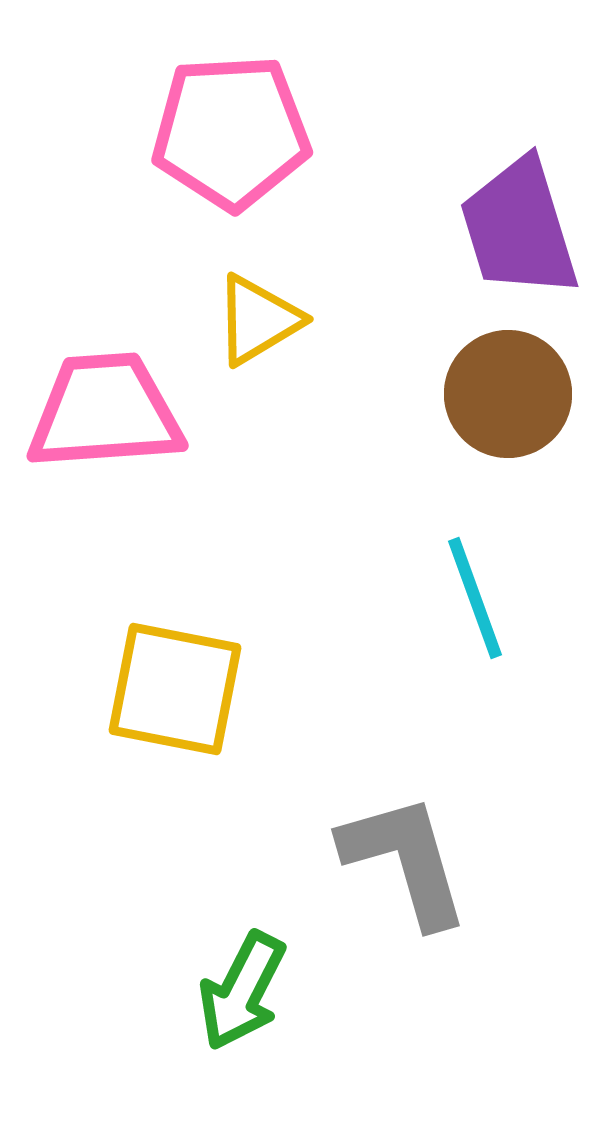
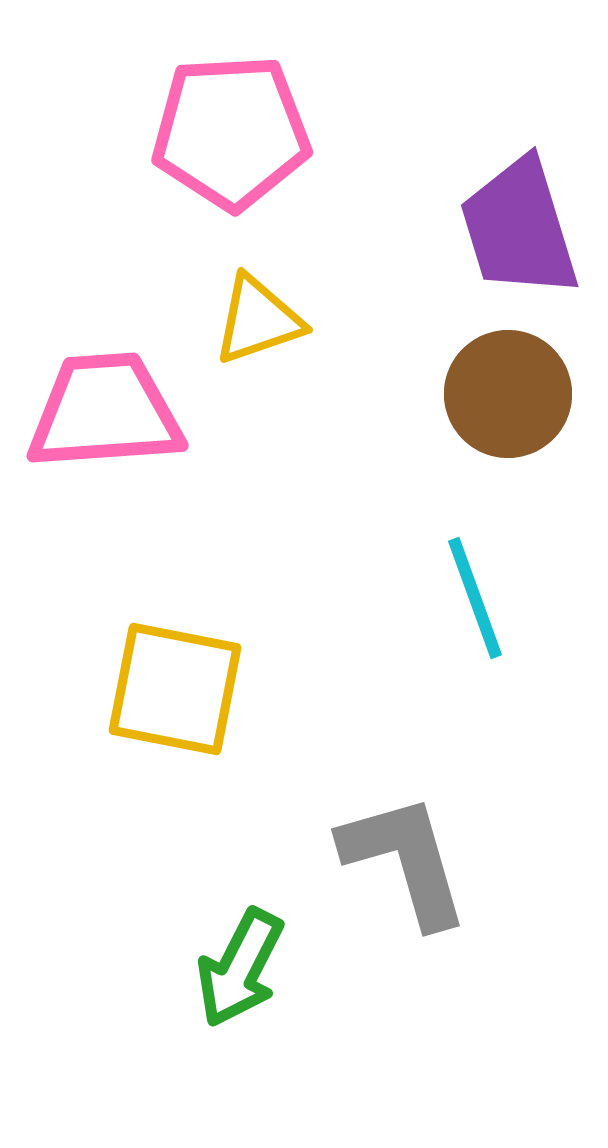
yellow triangle: rotated 12 degrees clockwise
green arrow: moved 2 px left, 23 px up
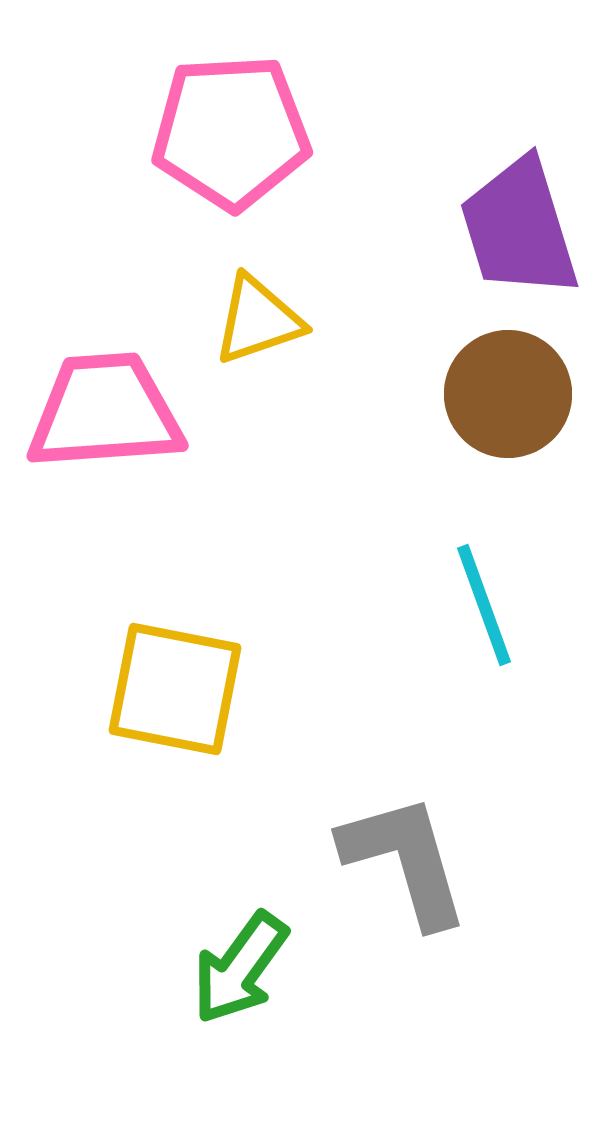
cyan line: moved 9 px right, 7 px down
green arrow: rotated 9 degrees clockwise
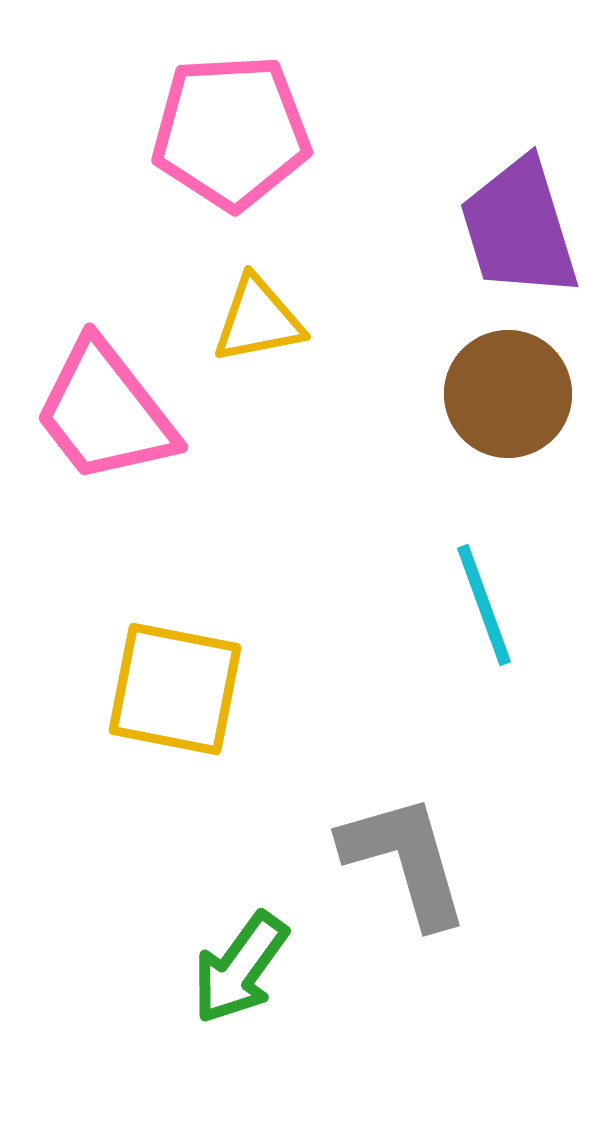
yellow triangle: rotated 8 degrees clockwise
pink trapezoid: rotated 124 degrees counterclockwise
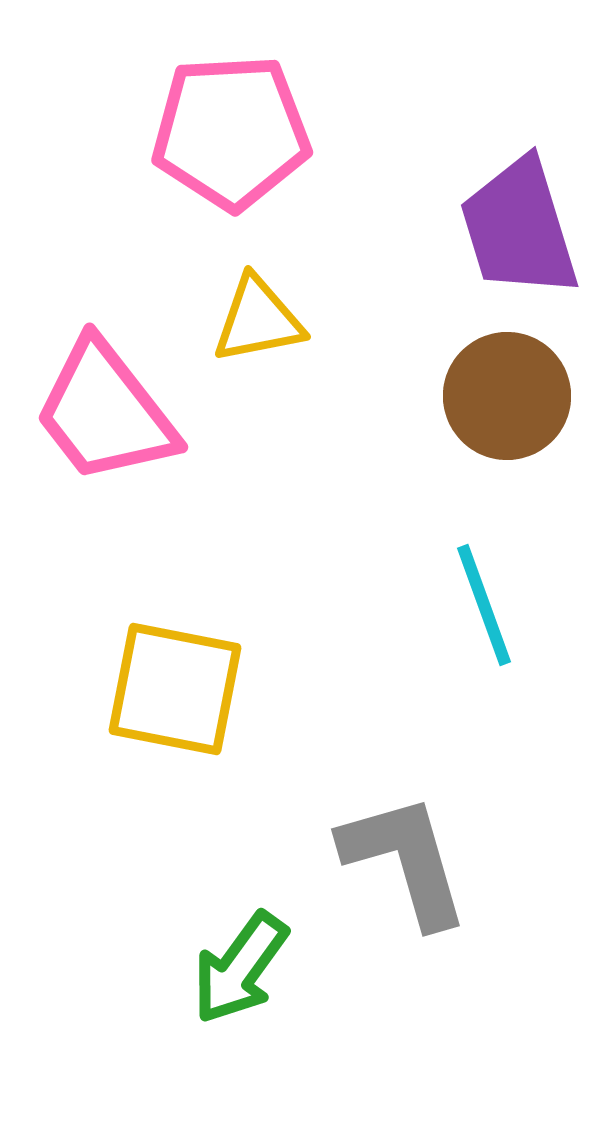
brown circle: moved 1 px left, 2 px down
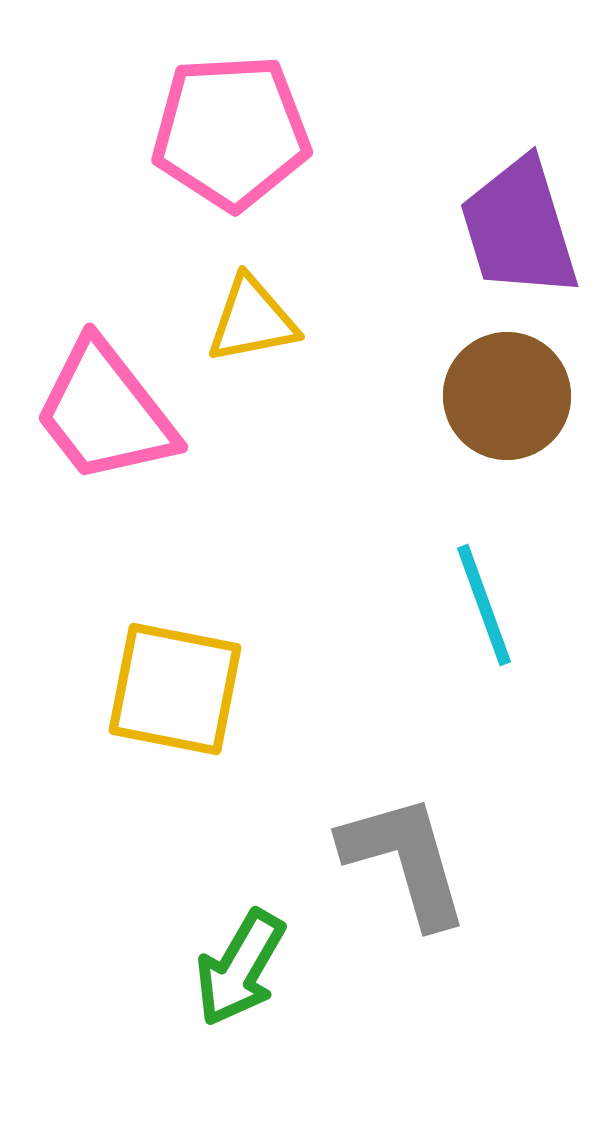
yellow triangle: moved 6 px left
green arrow: rotated 6 degrees counterclockwise
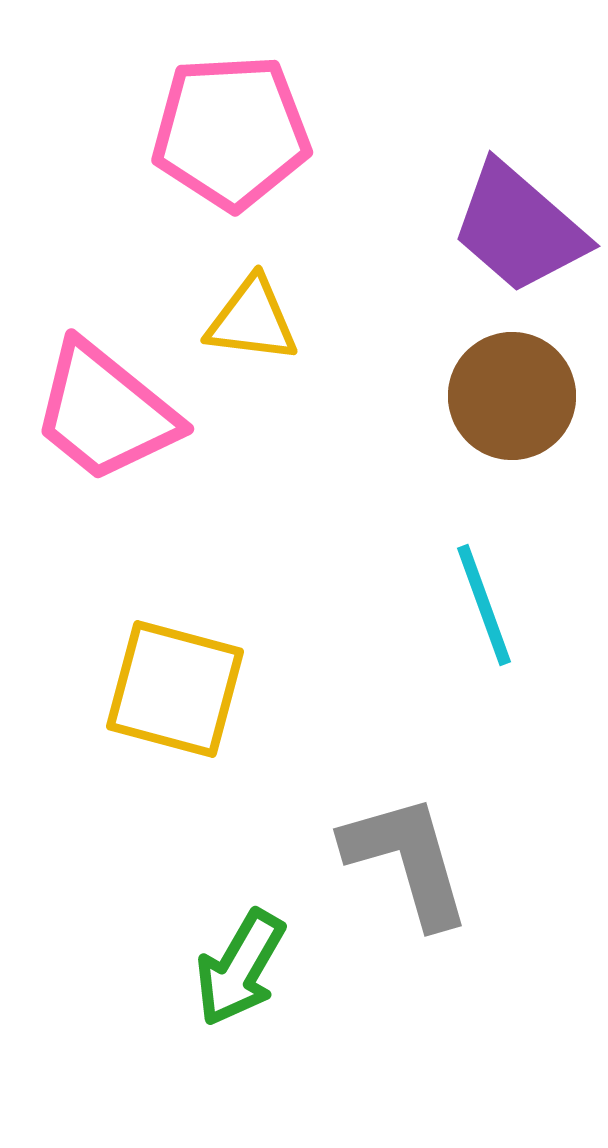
purple trapezoid: rotated 32 degrees counterclockwise
yellow triangle: rotated 18 degrees clockwise
brown circle: moved 5 px right
pink trapezoid: rotated 13 degrees counterclockwise
yellow square: rotated 4 degrees clockwise
gray L-shape: moved 2 px right
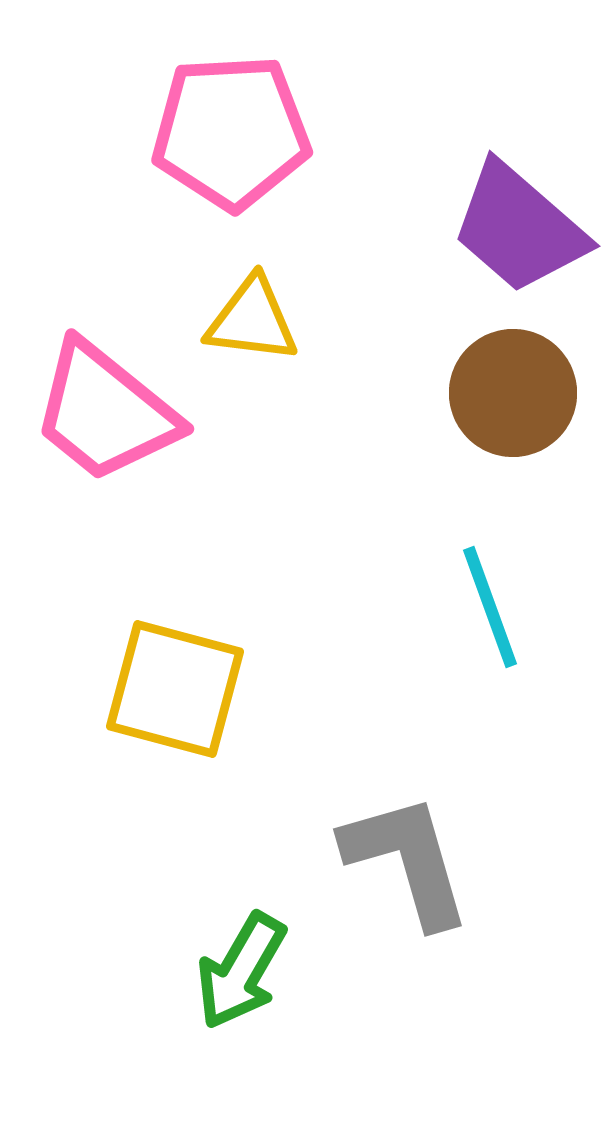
brown circle: moved 1 px right, 3 px up
cyan line: moved 6 px right, 2 px down
green arrow: moved 1 px right, 3 px down
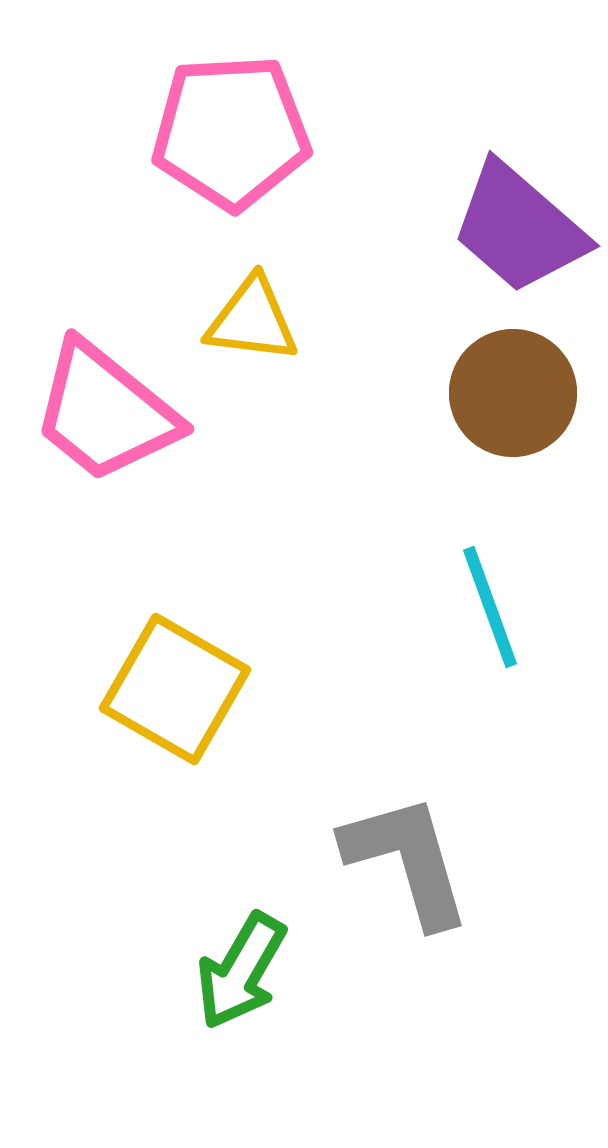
yellow square: rotated 15 degrees clockwise
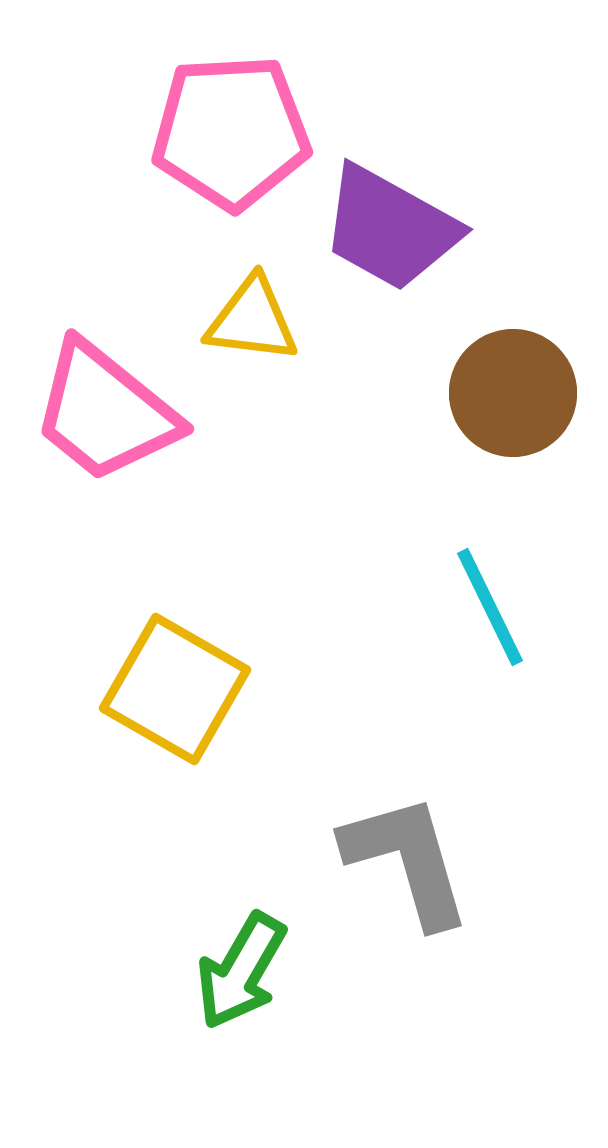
purple trapezoid: moved 129 px left; rotated 12 degrees counterclockwise
cyan line: rotated 6 degrees counterclockwise
